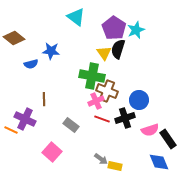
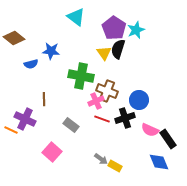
green cross: moved 11 px left
pink semicircle: rotated 42 degrees clockwise
yellow rectangle: rotated 16 degrees clockwise
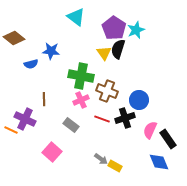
pink cross: moved 15 px left, 1 px up
pink semicircle: rotated 90 degrees clockwise
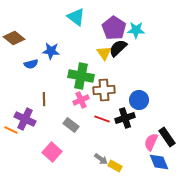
cyan star: rotated 24 degrees clockwise
black semicircle: moved 1 px up; rotated 30 degrees clockwise
brown cross: moved 3 px left, 1 px up; rotated 25 degrees counterclockwise
pink semicircle: moved 1 px right, 12 px down
black rectangle: moved 1 px left, 2 px up
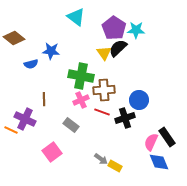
red line: moved 7 px up
pink square: rotated 12 degrees clockwise
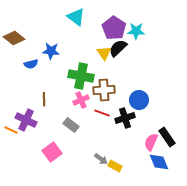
cyan star: moved 1 px down
red line: moved 1 px down
purple cross: moved 1 px right, 1 px down
